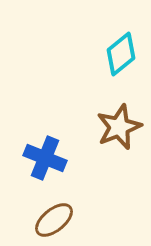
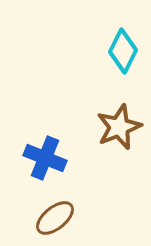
cyan diamond: moved 2 px right, 3 px up; rotated 24 degrees counterclockwise
brown ellipse: moved 1 px right, 2 px up
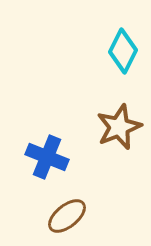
blue cross: moved 2 px right, 1 px up
brown ellipse: moved 12 px right, 2 px up
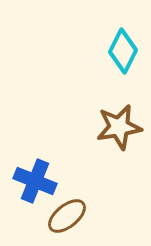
brown star: rotated 12 degrees clockwise
blue cross: moved 12 px left, 24 px down
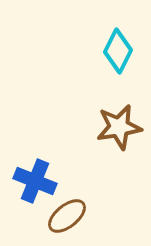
cyan diamond: moved 5 px left
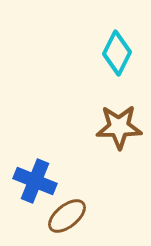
cyan diamond: moved 1 px left, 2 px down
brown star: rotated 9 degrees clockwise
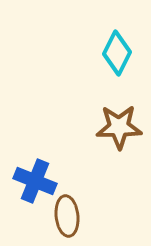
brown ellipse: rotated 57 degrees counterclockwise
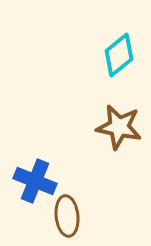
cyan diamond: moved 2 px right, 2 px down; rotated 24 degrees clockwise
brown star: rotated 12 degrees clockwise
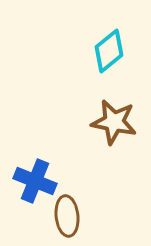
cyan diamond: moved 10 px left, 4 px up
brown star: moved 5 px left, 5 px up
